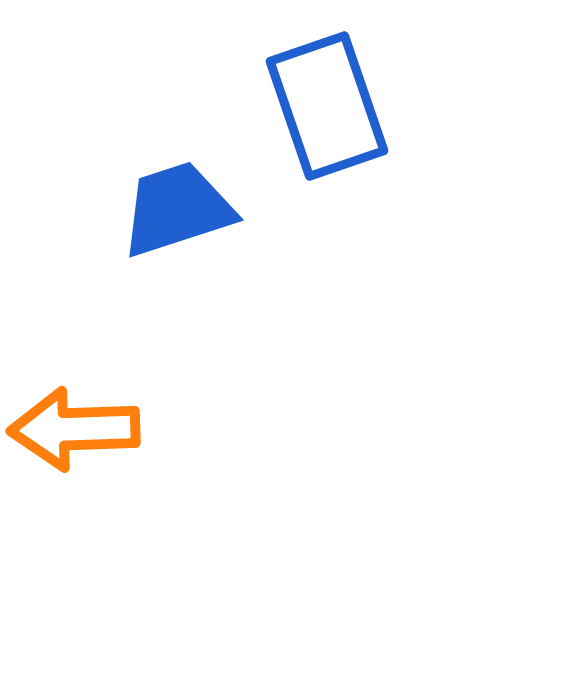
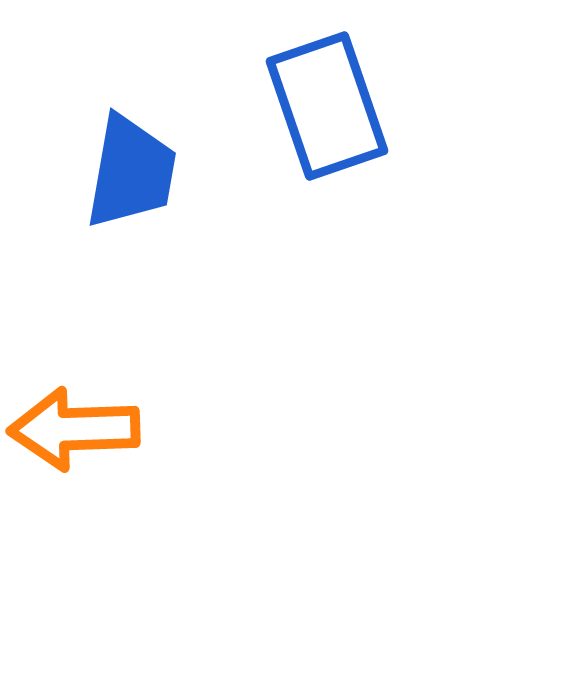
blue trapezoid: moved 46 px left, 37 px up; rotated 118 degrees clockwise
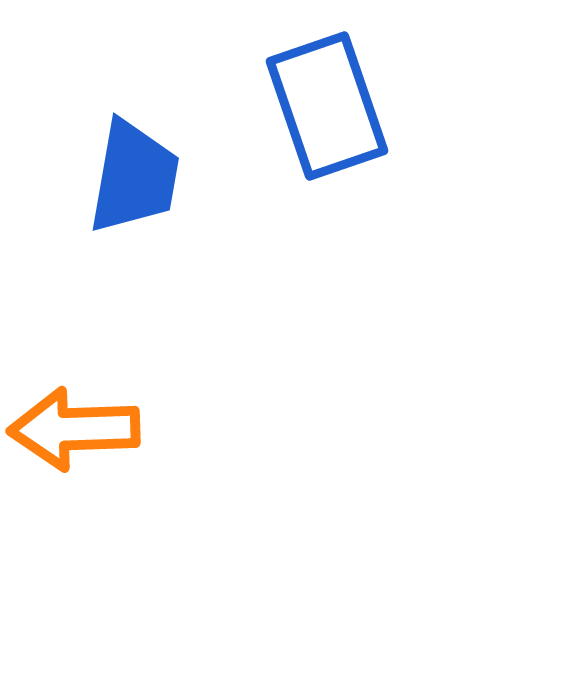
blue trapezoid: moved 3 px right, 5 px down
